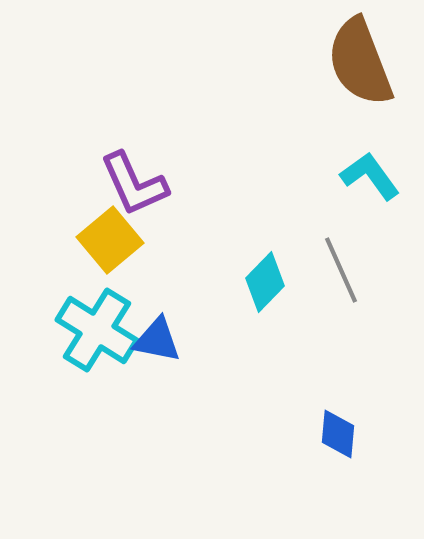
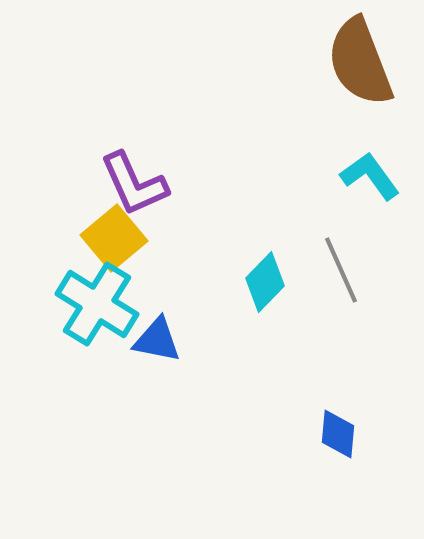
yellow square: moved 4 px right, 2 px up
cyan cross: moved 26 px up
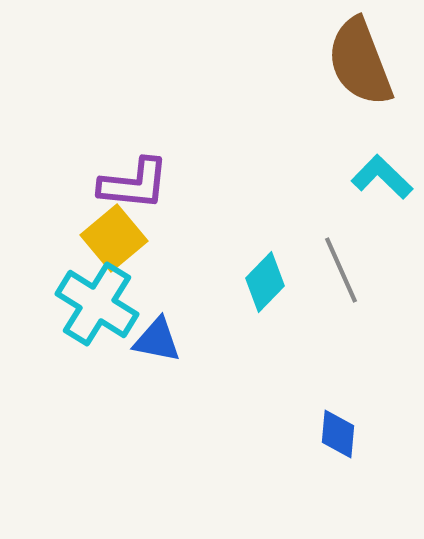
cyan L-shape: moved 12 px right, 1 px down; rotated 10 degrees counterclockwise
purple L-shape: rotated 60 degrees counterclockwise
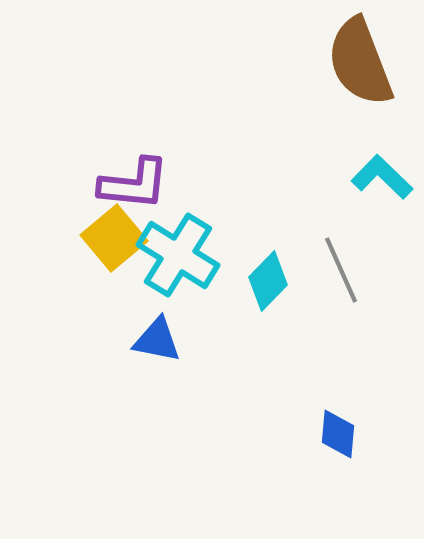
cyan diamond: moved 3 px right, 1 px up
cyan cross: moved 81 px right, 49 px up
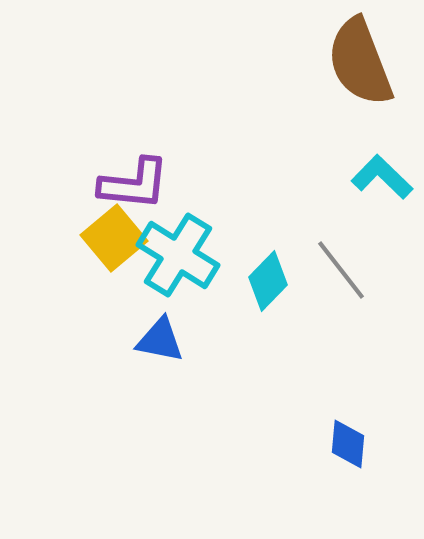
gray line: rotated 14 degrees counterclockwise
blue triangle: moved 3 px right
blue diamond: moved 10 px right, 10 px down
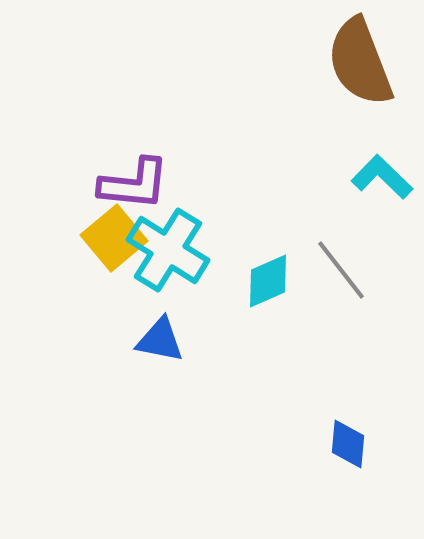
cyan cross: moved 10 px left, 5 px up
cyan diamond: rotated 22 degrees clockwise
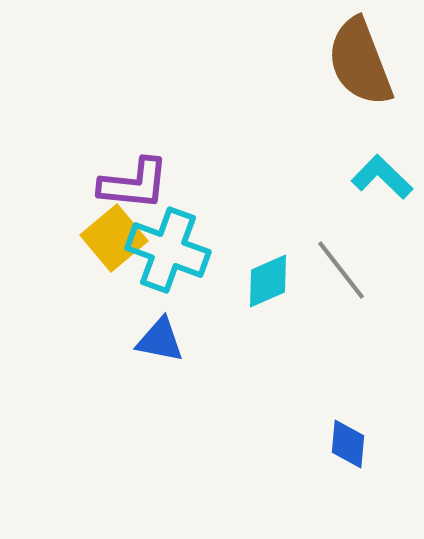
cyan cross: rotated 12 degrees counterclockwise
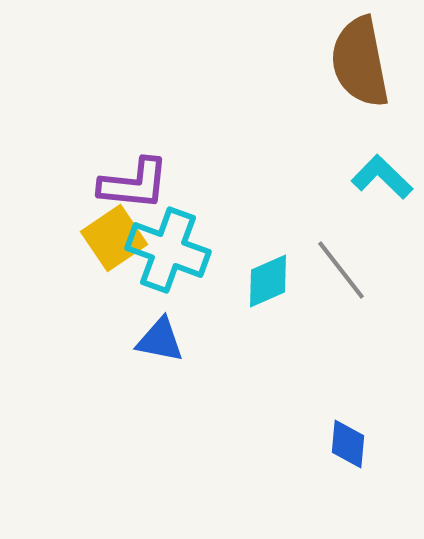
brown semicircle: rotated 10 degrees clockwise
yellow square: rotated 6 degrees clockwise
